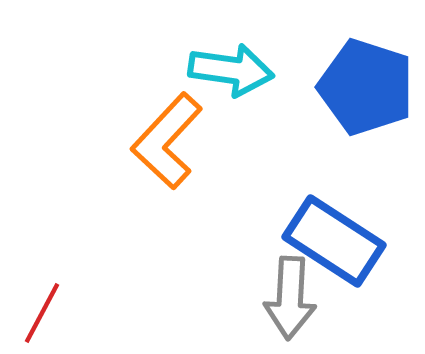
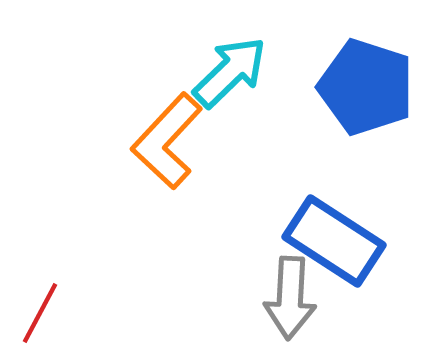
cyan arrow: moved 1 px left, 2 px down; rotated 52 degrees counterclockwise
red line: moved 2 px left
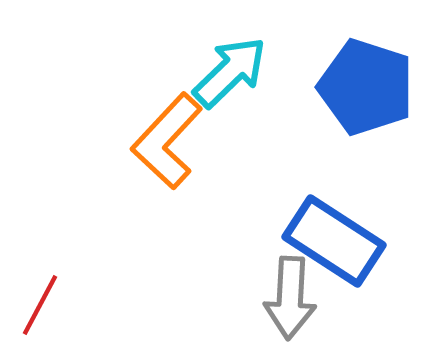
red line: moved 8 px up
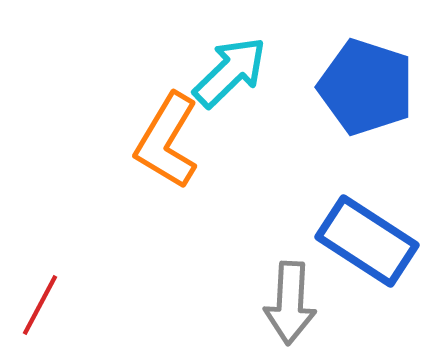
orange L-shape: rotated 12 degrees counterclockwise
blue rectangle: moved 33 px right
gray arrow: moved 5 px down
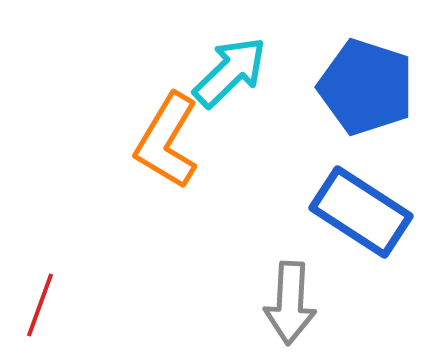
blue rectangle: moved 6 px left, 29 px up
red line: rotated 8 degrees counterclockwise
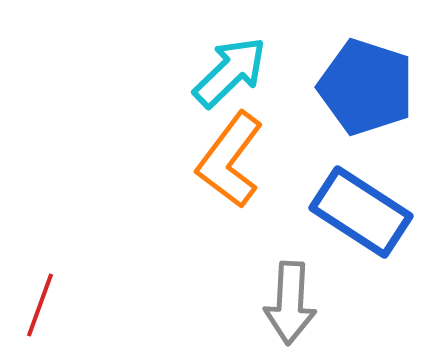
orange L-shape: moved 63 px right, 19 px down; rotated 6 degrees clockwise
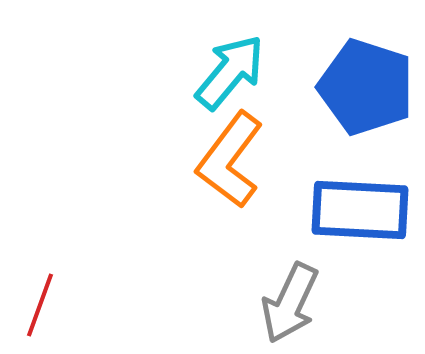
cyan arrow: rotated 6 degrees counterclockwise
blue rectangle: moved 1 px left, 2 px up; rotated 30 degrees counterclockwise
gray arrow: rotated 22 degrees clockwise
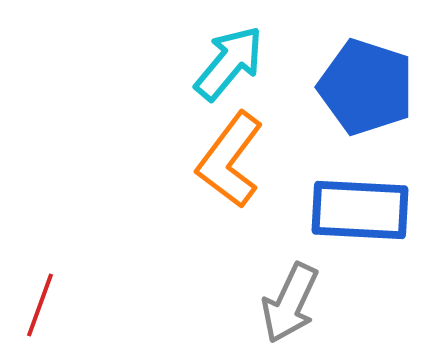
cyan arrow: moved 1 px left, 9 px up
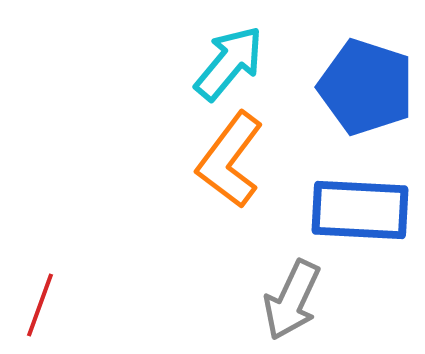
gray arrow: moved 2 px right, 3 px up
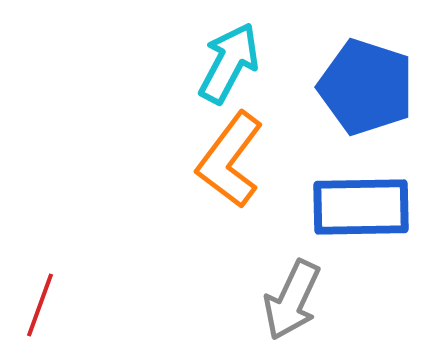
cyan arrow: rotated 12 degrees counterclockwise
blue rectangle: moved 1 px right, 3 px up; rotated 4 degrees counterclockwise
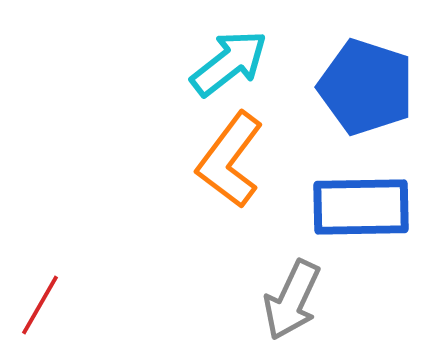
cyan arrow: rotated 24 degrees clockwise
red line: rotated 10 degrees clockwise
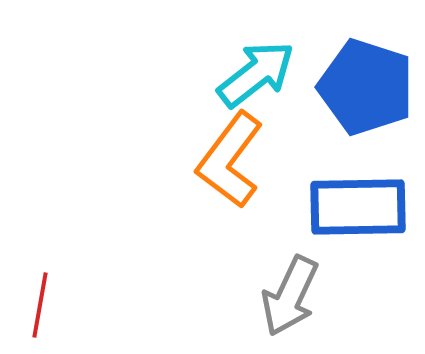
cyan arrow: moved 27 px right, 11 px down
blue rectangle: moved 3 px left
gray arrow: moved 2 px left, 4 px up
red line: rotated 20 degrees counterclockwise
